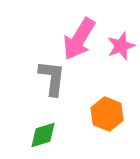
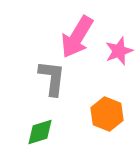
pink arrow: moved 2 px left, 2 px up
pink star: moved 2 px left, 5 px down
green diamond: moved 3 px left, 3 px up
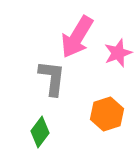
pink star: moved 1 px left, 2 px down
orange hexagon: rotated 20 degrees clockwise
green diamond: rotated 36 degrees counterclockwise
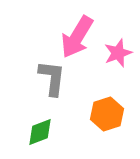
green diamond: rotated 32 degrees clockwise
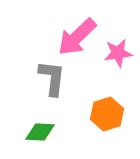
pink arrow: rotated 15 degrees clockwise
pink star: rotated 12 degrees clockwise
green diamond: rotated 24 degrees clockwise
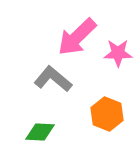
pink star: rotated 8 degrees clockwise
gray L-shape: moved 1 px right, 1 px down; rotated 57 degrees counterclockwise
orange hexagon: rotated 20 degrees counterclockwise
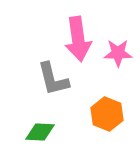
pink arrow: moved 1 px right, 2 px down; rotated 54 degrees counterclockwise
gray L-shape: rotated 144 degrees counterclockwise
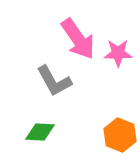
pink arrow: rotated 27 degrees counterclockwise
gray L-shape: moved 1 px right, 2 px down; rotated 15 degrees counterclockwise
orange hexagon: moved 13 px right, 21 px down
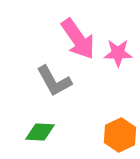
orange hexagon: rotated 12 degrees clockwise
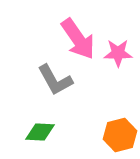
gray L-shape: moved 1 px right, 1 px up
orange hexagon: rotated 12 degrees clockwise
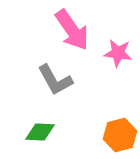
pink arrow: moved 6 px left, 9 px up
pink star: rotated 8 degrees clockwise
